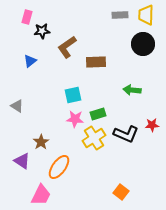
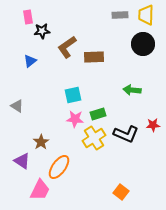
pink rectangle: moved 1 px right; rotated 24 degrees counterclockwise
brown rectangle: moved 2 px left, 5 px up
red star: moved 1 px right
pink trapezoid: moved 1 px left, 5 px up
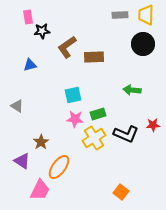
blue triangle: moved 4 px down; rotated 24 degrees clockwise
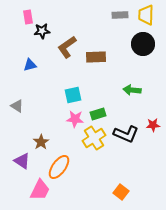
brown rectangle: moved 2 px right
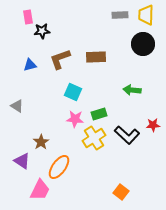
brown L-shape: moved 7 px left, 12 px down; rotated 15 degrees clockwise
cyan square: moved 3 px up; rotated 36 degrees clockwise
green rectangle: moved 1 px right
black L-shape: moved 1 px right, 1 px down; rotated 20 degrees clockwise
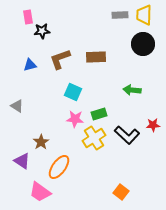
yellow trapezoid: moved 2 px left
pink trapezoid: moved 2 px down; rotated 100 degrees clockwise
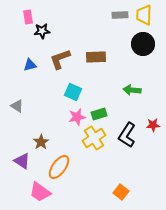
pink star: moved 2 px right, 2 px up; rotated 18 degrees counterclockwise
black L-shape: rotated 80 degrees clockwise
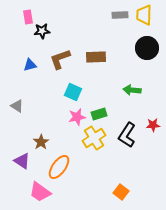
black circle: moved 4 px right, 4 px down
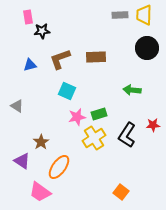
cyan square: moved 6 px left, 1 px up
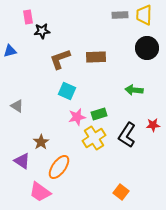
blue triangle: moved 20 px left, 14 px up
green arrow: moved 2 px right
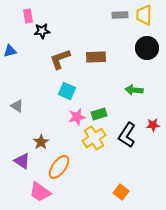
pink rectangle: moved 1 px up
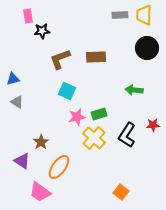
blue triangle: moved 3 px right, 28 px down
gray triangle: moved 4 px up
yellow cross: rotated 15 degrees counterclockwise
